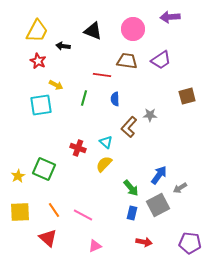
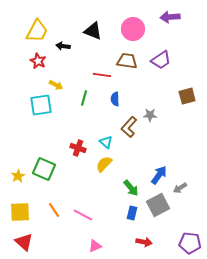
red triangle: moved 24 px left, 4 px down
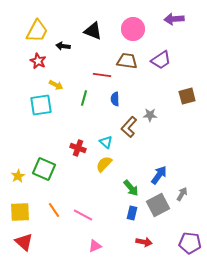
purple arrow: moved 4 px right, 2 px down
gray arrow: moved 2 px right, 6 px down; rotated 152 degrees clockwise
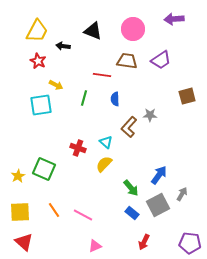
blue rectangle: rotated 64 degrees counterclockwise
red arrow: rotated 105 degrees clockwise
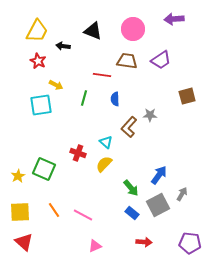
red cross: moved 5 px down
red arrow: rotated 112 degrees counterclockwise
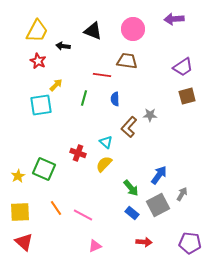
purple trapezoid: moved 22 px right, 7 px down
yellow arrow: rotated 72 degrees counterclockwise
orange line: moved 2 px right, 2 px up
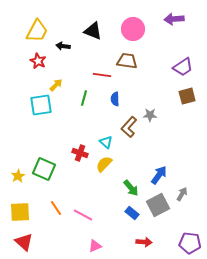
red cross: moved 2 px right
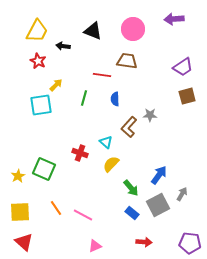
yellow semicircle: moved 7 px right
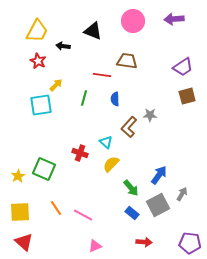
pink circle: moved 8 px up
